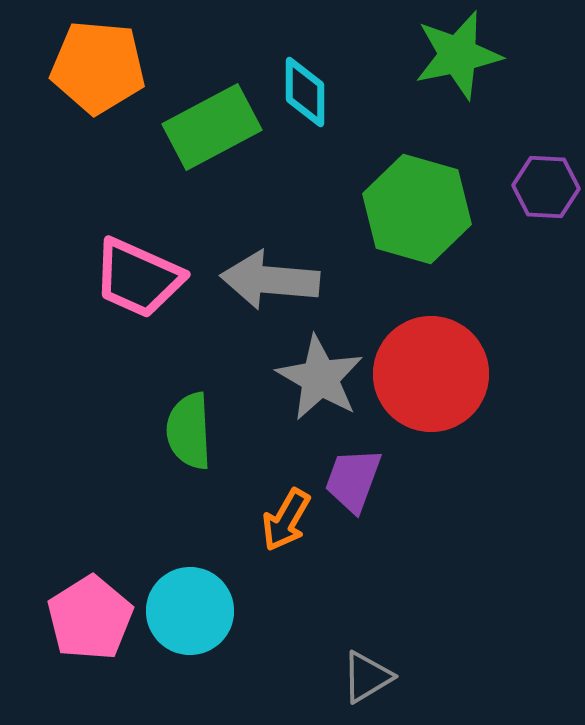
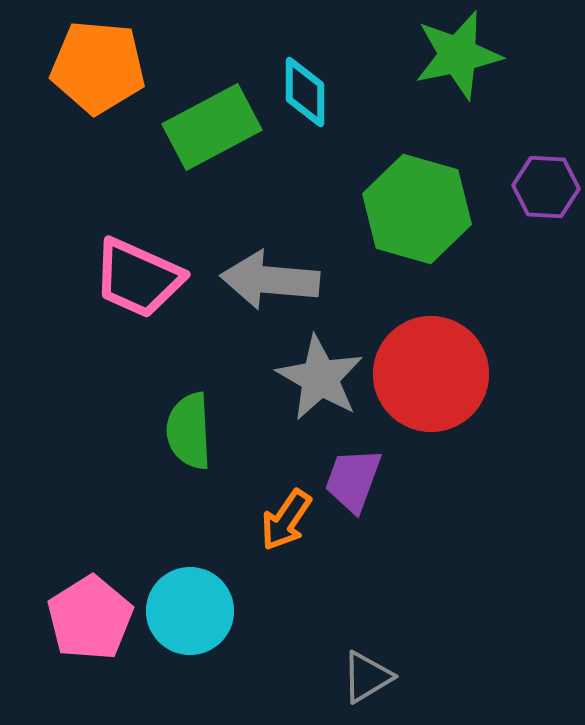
orange arrow: rotated 4 degrees clockwise
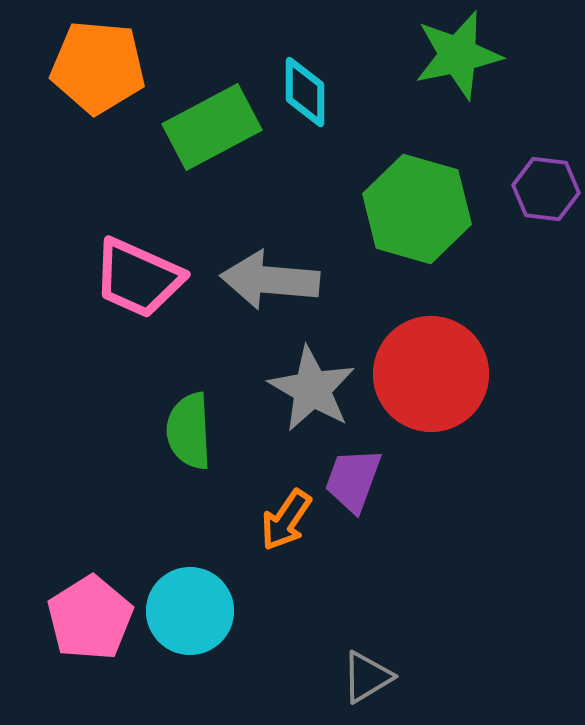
purple hexagon: moved 2 px down; rotated 4 degrees clockwise
gray star: moved 8 px left, 11 px down
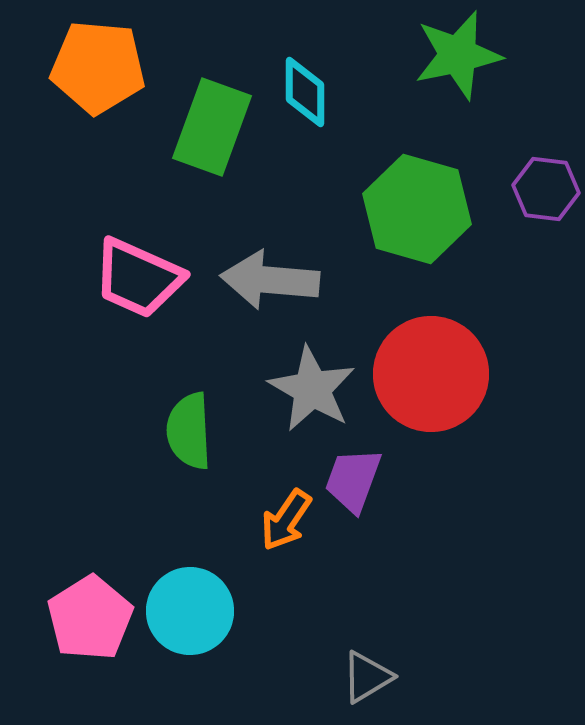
green rectangle: rotated 42 degrees counterclockwise
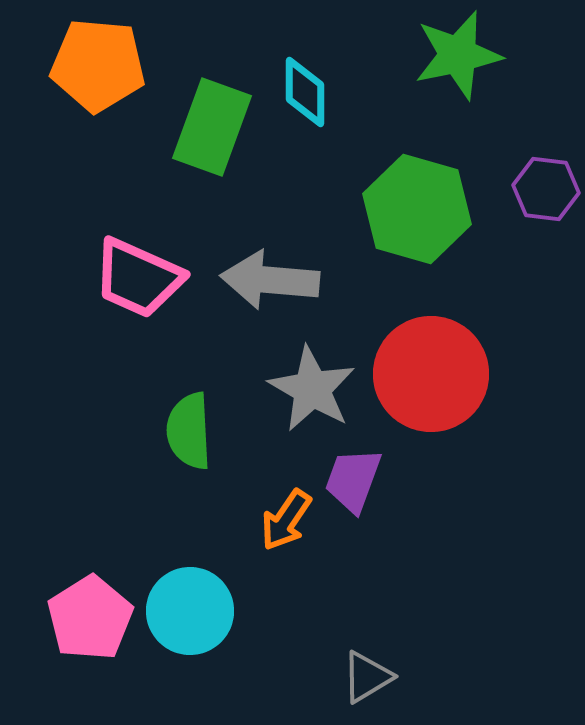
orange pentagon: moved 2 px up
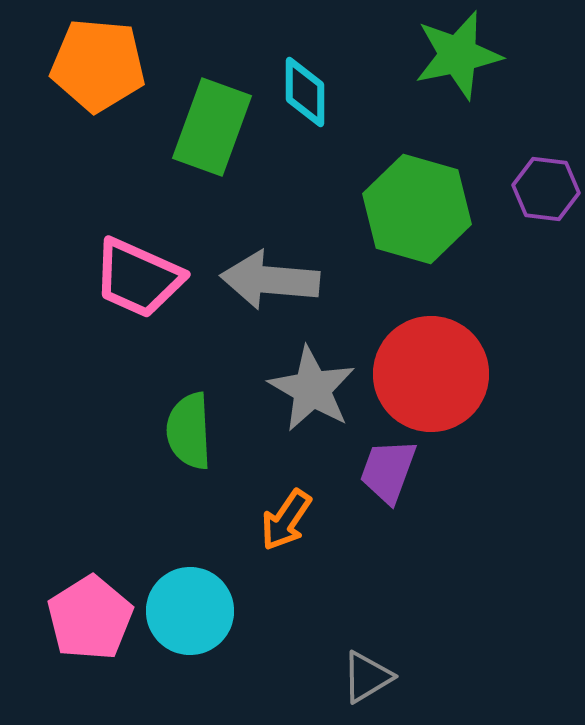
purple trapezoid: moved 35 px right, 9 px up
